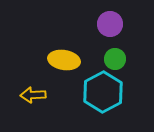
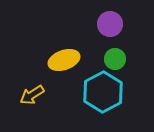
yellow ellipse: rotated 28 degrees counterclockwise
yellow arrow: moved 1 px left; rotated 30 degrees counterclockwise
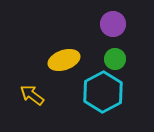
purple circle: moved 3 px right
yellow arrow: rotated 70 degrees clockwise
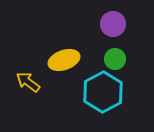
yellow arrow: moved 4 px left, 13 px up
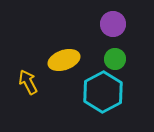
yellow arrow: rotated 25 degrees clockwise
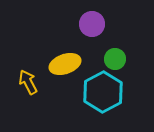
purple circle: moved 21 px left
yellow ellipse: moved 1 px right, 4 px down
